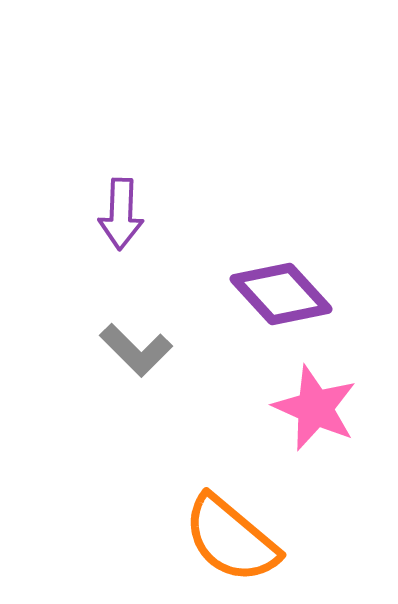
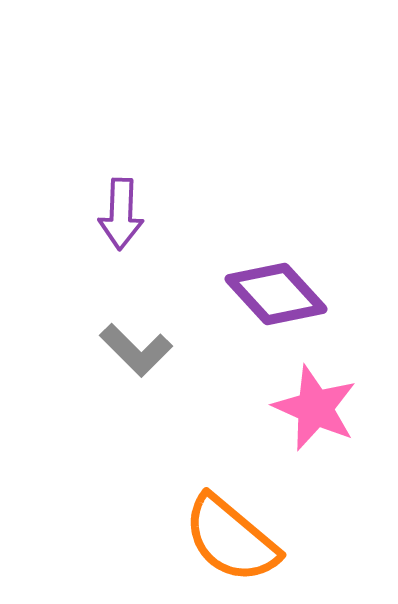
purple diamond: moved 5 px left
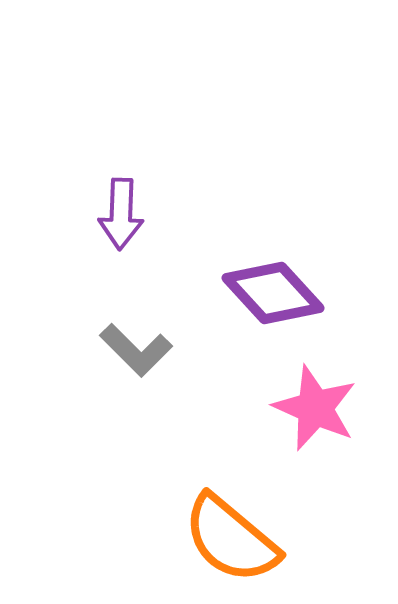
purple diamond: moved 3 px left, 1 px up
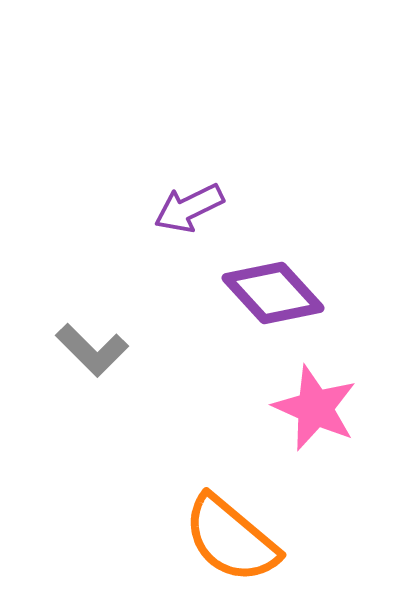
purple arrow: moved 68 px right, 6 px up; rotated 62 degrees clockwise
gray L-shape: moved 44 px left
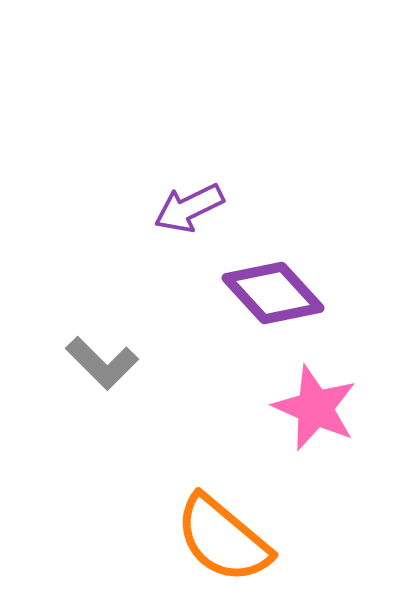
gray L-shape: moved 10 px right, 13 px down
orange semicircle: moved 8 px left
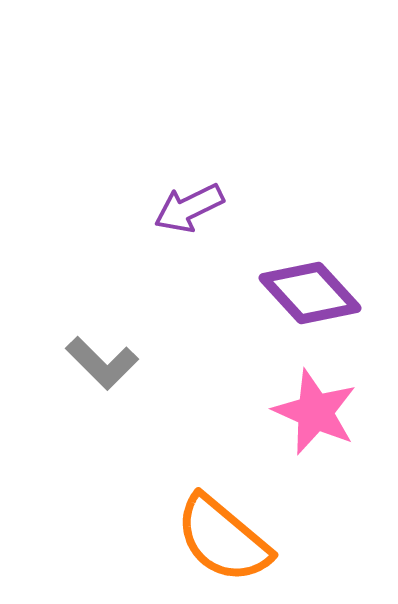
purple diamond: moved 37 px right
pink star: moved 4 px down
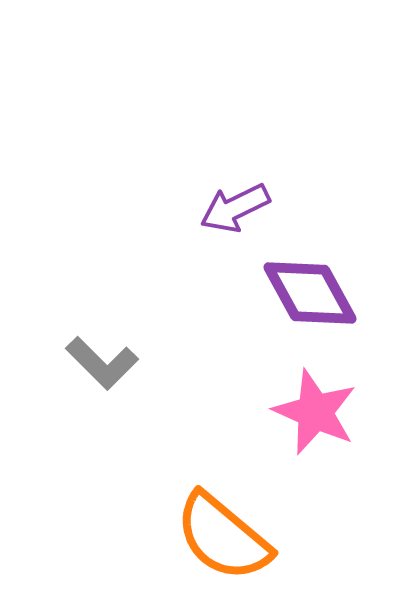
purple arrow: moved 46 px right
purple diamond: rotated 14 degrees clockwise
orange semicircle: moved 2 px up
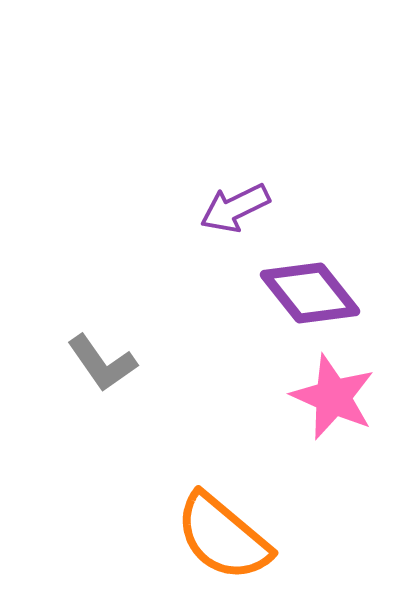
purple diamond: rotated 10 degrees counterclockwise
gray L-shape: rotated 10 degrees clockwise
pink star: moved 18 px right, 15 px up
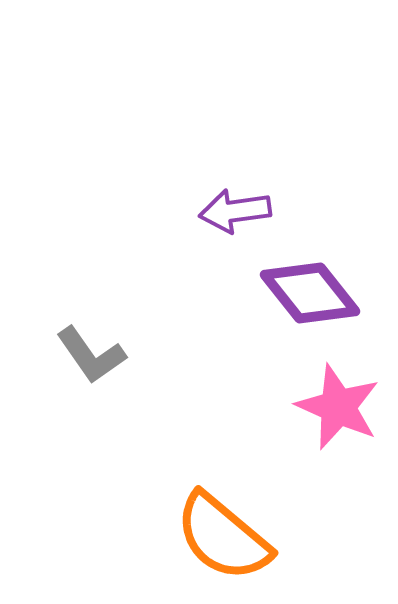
purple arrow: moved 3 px down; rotated 18 degrees clockwise
gray L-shape: moved 11 px left, 8 px up
pink star: moved 5 px right, 10 px down
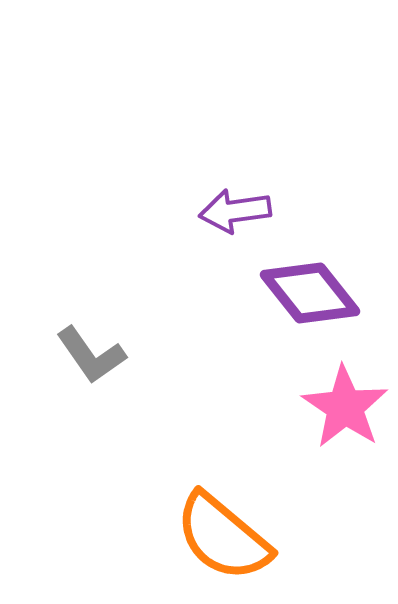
pink star: moved 7 px right; rotated 10 degrees clockwise
